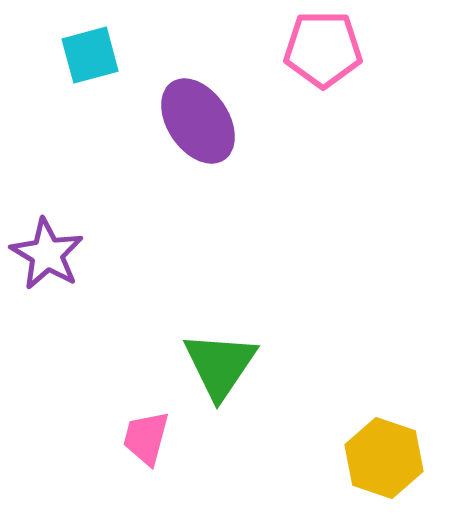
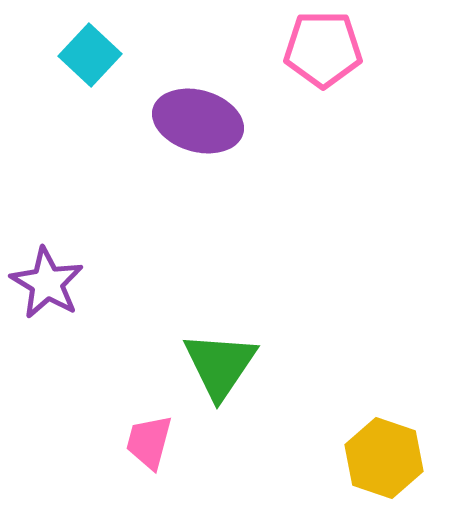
cyan square: rotated 32 degrees counterclockwise
purple ellipse: rotated 40 degrees counterclockwise
purple star: moved 29 px down
pink trapezoid: moved 3 px right, 4 px down
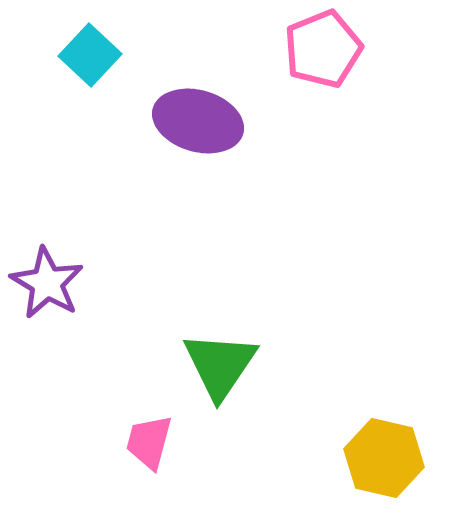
pink pentagon: rotated 22 degrees counterclockwise
yellow hexagon: rotated 6 degrees counterclockwise
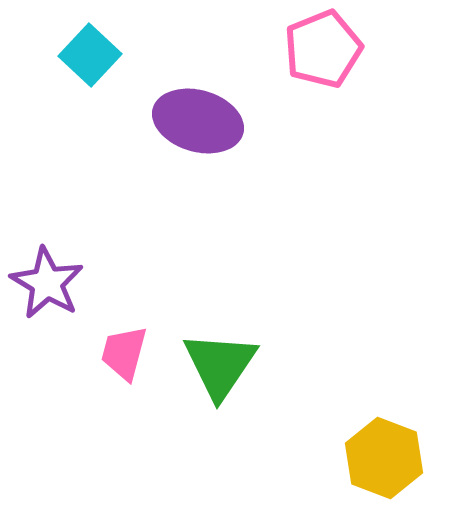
pink trapezoid: moved 25 px left, 89 px up
yellow hexagon: rotated 8 degrees clockwise
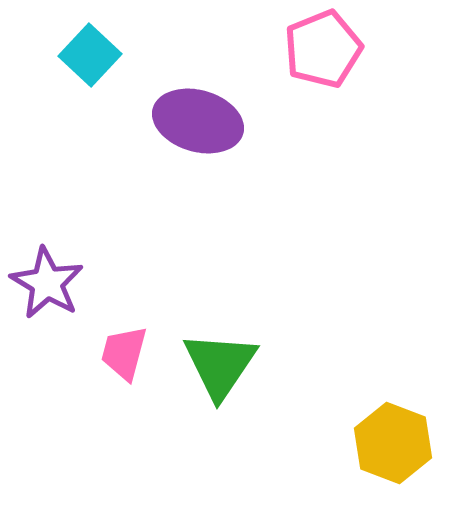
yellow hexagon: moved 9 px right, 15 px up
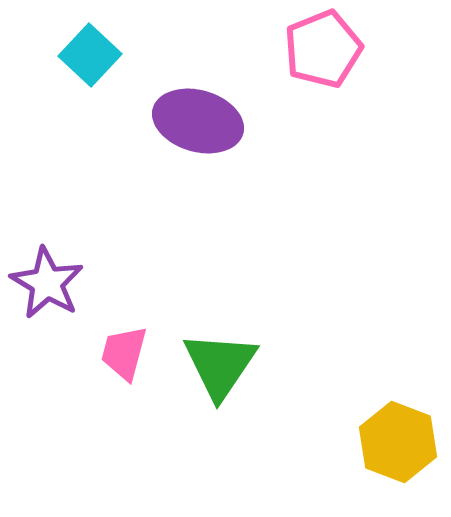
yellow hexagon: moved 5 px right, 1 px up
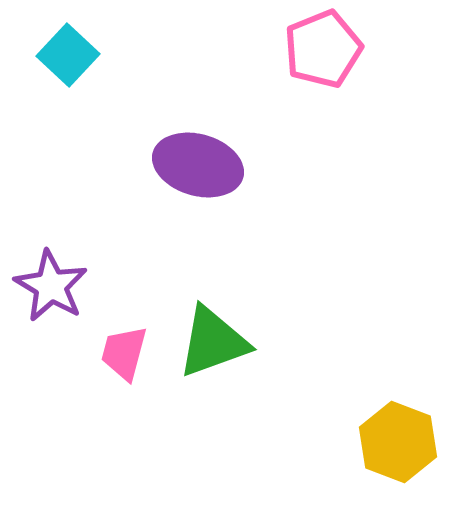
cyan square: moved 22 px left
purple ellipse: moved 44 px down
purple star: moved 4 px right, 3 px down
green triangle: moved 7 px left, 23 px up; rotated 36 degrees clockwise
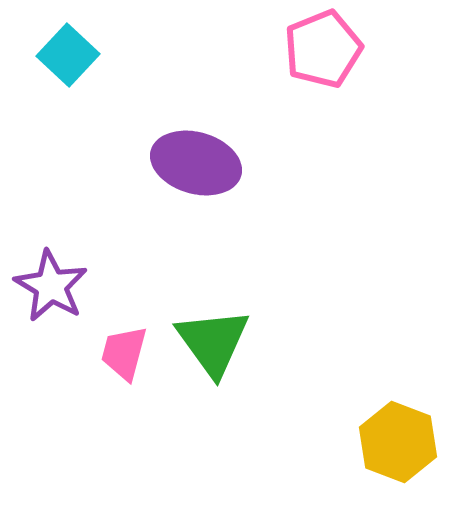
purple ellipse: moved 2 px left, 2 px up
green triangle: rotated 46 degrees counterclockwise
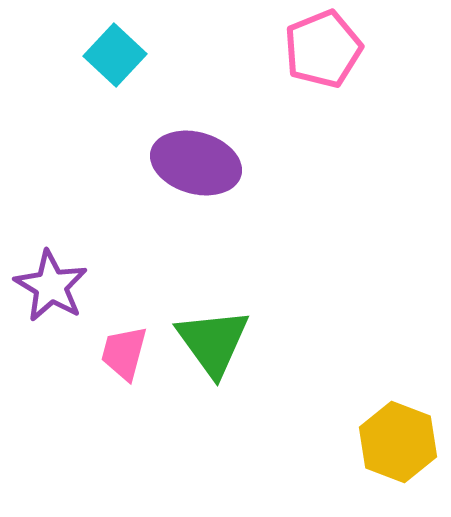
cyan square: moved 47 px right
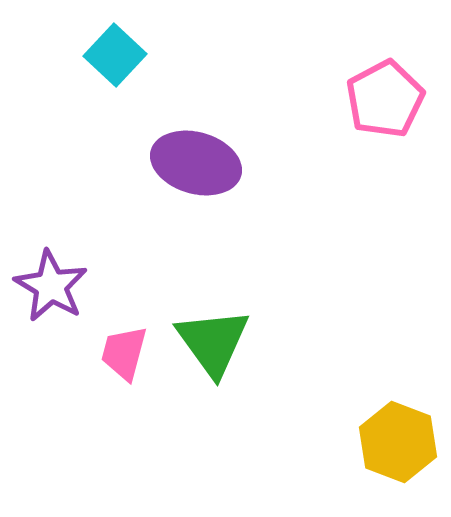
pink pentagon: moved 62 px right, 50 px down; rotated 6 degrees counterclockwise
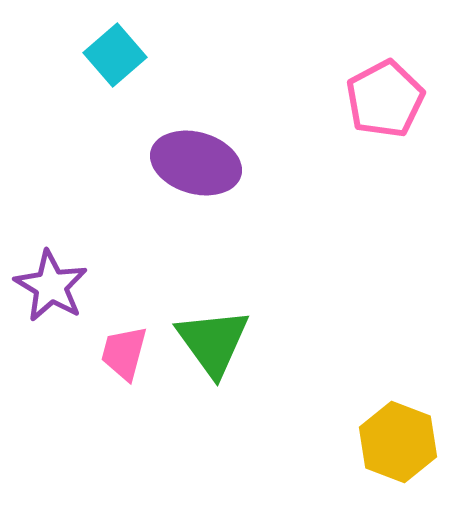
cyan square: rotated 6 degrees clockwise
